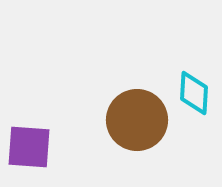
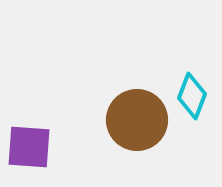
cyan diamond: moved 2 px left, 3 px down; rotated 18 degrees clockwise
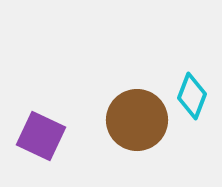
purple square: moved 12 px right, 11 px up; rotated 21 degrees clockwise
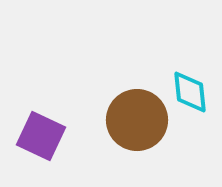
cyan diamond: moved 2 px left, 4 px up; rotated 27 degrees counterclockwise
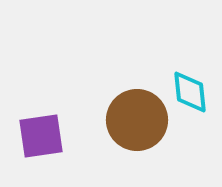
purple square: rotated 33 degrees counterclockwise
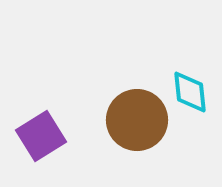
purple square: rotated 24 degrees counterclockwise
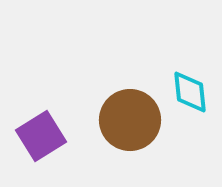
brown circle: moved 7 px left
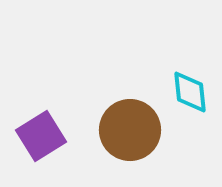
brown circle: moved 10 px down
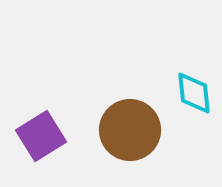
cyan diamond: moved 4 px right, 1 px down
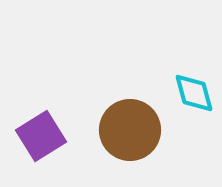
cyan diamond: rotated 9 degrees counterclockwise
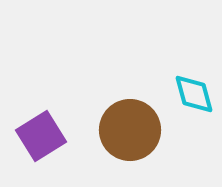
cyan diamond: moved 1 px down
